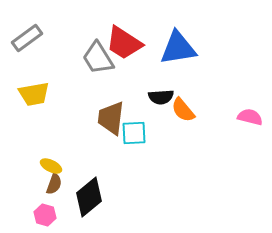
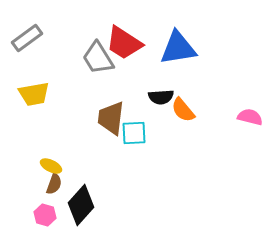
black diamond: moved 8 px left, 8 px down; rotated 9 degrees counterclockwise
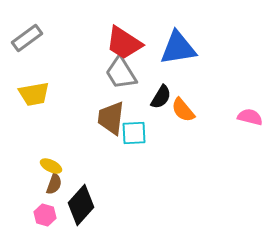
gray trapezoid: moved 23 px right, 15 px down
black semicircle: rotated 55 degrees counterclockwise
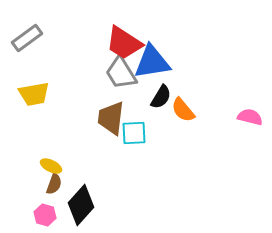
blue triangle: moved 26 px left, 14 px down
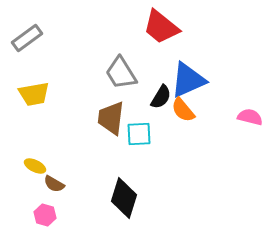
red trapezoid: moved 37 px right, 16 px up; rotated 6 degrees clockwise
blue triangle: moved 36 px right, 18 px down; rotated 15 degrees counterclockwise
cyan square: moved 5 px right, 1 px down
yellow ellipse: moved 16 px left
brown semicircle: rotated 100 degrees clockwise
black diamond: moved 43 px right, 7 px up; rotated 24 degrees counterclockwise
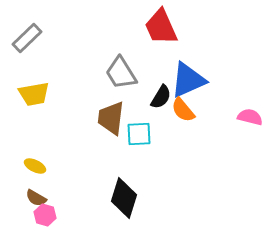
red trapezoid: rotated 27 degrees clockwise
gray rectangle: rotated 8 degrees counterclockwise
brown semicircle: moved 18 px left, 14 px down
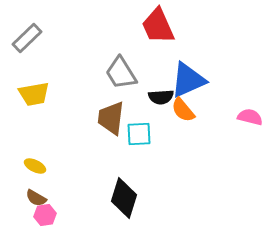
red trapezoid: moved 3 px left, 1 px up
black semicircle: rotated 55 degrees clockwise
pink hexagon: rotated 25 degrees counterclockwise
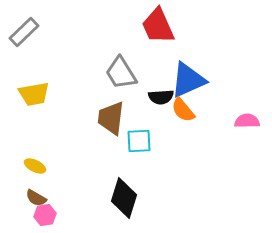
gray rectangle: moved 3 px left, 6 px up
pink semicircle: moved 3 px left, 4 px down; rotated 15 degrees counterclockwise
cyan square: moved 7 px down
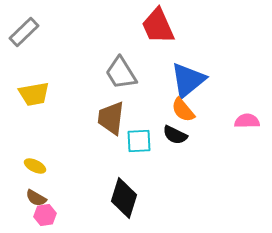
blue triangle: rotated 15 degrees counterclockwise
black semicircle: moved 14 px right, 38 px down; rotated 30 degrees clockwise
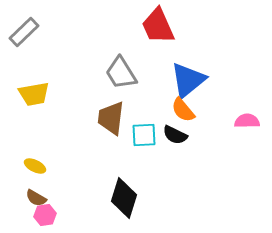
cyan square: moved 5 px right, 6 px up
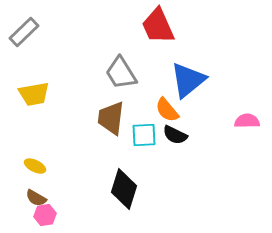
orange semicircle: moved 16 px left
black diamond: moved 9 px up
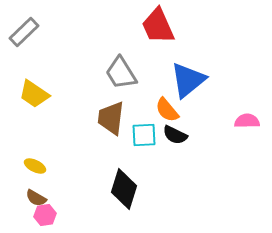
yellow trapezoid: rotated 44 degrees clockwise
